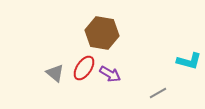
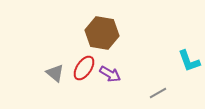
cyan L-shape: rotated 55 degrees clockwise
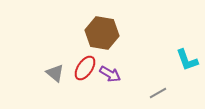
cyan L-shape: moved 2 px left, 1 px up
red ellipse: moved 1 px right
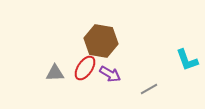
brown hexagon: moved 1 px left, 8 px down
gray triangle: rotated 42 degrees counterclockwise
gray line: moved 9 px left, 4 px up
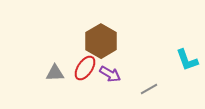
brown hexagon: rotated 20 degrees clockwise
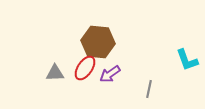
brown hexagon: moved 3 px left, 1 px down; rotated 24 degrees counterclockwise
purple arrow: rotated 115 degrees clockwise
gray line: rotated 48 degrees counterclockwise
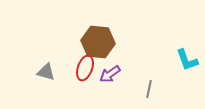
red ellipse: rotated 15 degrees counterclockwise
gray triangle: moved 9 px left, 1 px up; rotated 18 degrees clockwise
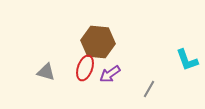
gray line: rotated 18 degrees clockwise
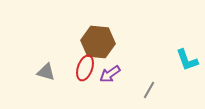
gray line: moved 1 px down
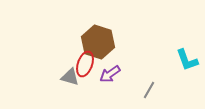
brown hexagon: rotated 12 degrees clockwise
red ellipse: moved 4 px up
gray triangle: moved 24 px right, 5 px down
